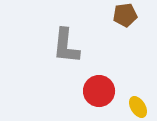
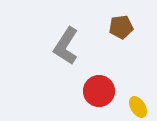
brown pentagon: moved 4 px left, 12 px down
gray L-shape: rotated 27 degrees clockwise
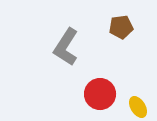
gray L-shape: moved 1 px down
red circle: moved 1 px right, 3 px down
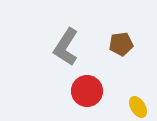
brown pentagon: moved 17 px down
red circle: moved 13 px left, 3 px up
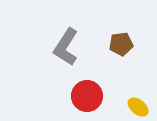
red circle: moved 5 px down
yellow ellipse: rotated 20 degrees counterclockwise
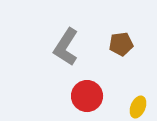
yellow ellipse: rotated 75 degrees clockwise
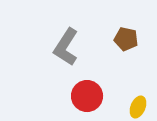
brown pentagon: moved 5 px right, 5 px up; rotated 20 degrees clockwise
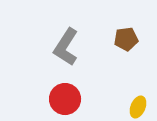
brown pentagon: rotated 20 degrees counterclockwise
red circle: moved 22 px left, 3 px down
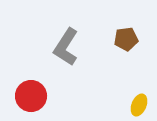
red circle: moved 34 px left, 3 px up
yellow ellipse: moved 1 px right, 2 px up
